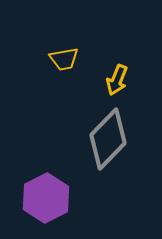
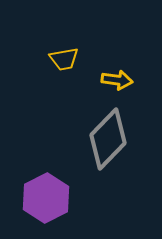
yellow arrow: rotated 104 degrees counterclockwise
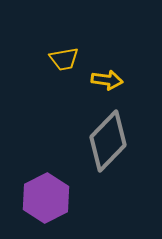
yellow arrow: moved 10 px left
gray diamond: moved 2 px down
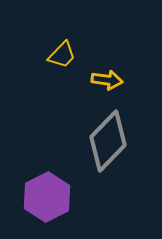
yellow trapezoid: moved 2 px left, 4 px up; rotated 36 degrees counterclockwise
purple hexagon: moved 1 px right, 1 px up
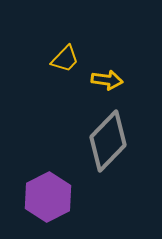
yellow trapezoid: moved 3 px right, 4 px down
purple hexagon: moved 1 px right
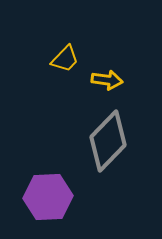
purple hexagon: rotated 24 degrees clockwise
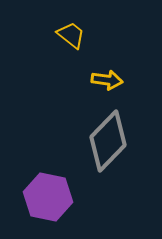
yellow trapezoid: moved 6 px right, 24 px up; rotated 96 degrees counterclockwise
purple hexagon: rotated 15 degrees clockwise
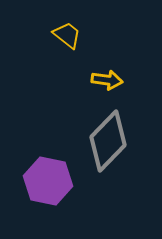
yellow trapezoid: moved 4 px left
purple hexagon: moved 16 px up
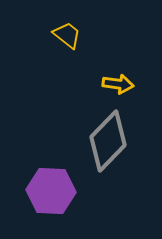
yellow arrow: moved 11 px right, 4 px down
purple hexagon: moved 3 px right, 10 px down; rotated 9 degrees counterclockwise
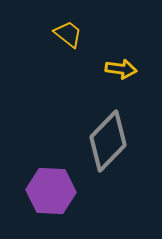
yellow trapezoid: moved 1 px right, 1 px up
yellow arrow: moved 3 px right, 15 px up
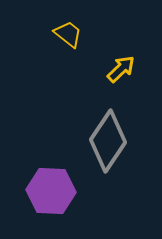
yellow arrow: rotated 52 degrees counterclockwise
gray diamond: rotated 10 degrees counterclockwise
